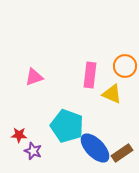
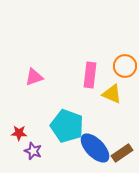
red star: moved 2 px up
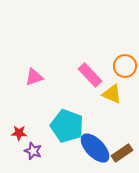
pink rectangle: rotated 50 degrees counterclockwise
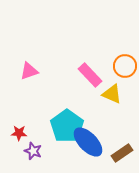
pink triangle: moved 5 px left, 6 px up
cyan pentagon: rotated 16 degrees clockwise
blue ellipse: moved 7 px left, 6 px up
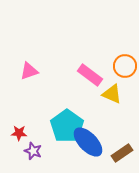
pink rectangle: rotated 10 degrees counterclockwise
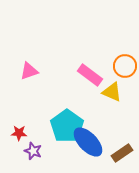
yellow triangle: moved 2 px up
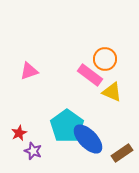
orange circle: moved 20 px left, 7 px up
red star: rotated 28 degrees counterclockwise
blue ellipse: moved 3 px up
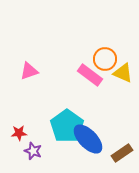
yellow triangle: moved 11 px right, 19 px up
red star: rotated 21 degrees clockwise
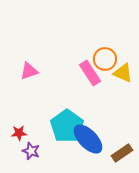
pink rectangle: moved 2 px up; rotated 20 degrees clockwise
purple star: moved 2 px left
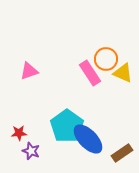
orange circle: moved 1 px right
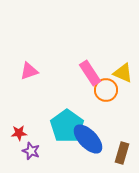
orange circle: moved 31 px down
brown rectangle: rotated 40 degrees counterclockwise
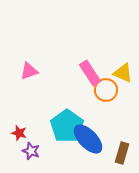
red star: rotated 21 degrees clockwise
